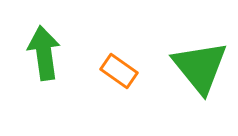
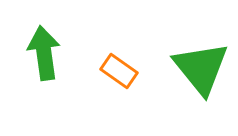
green triangle: moved 1 px right, 1 px down
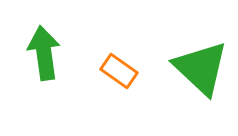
green triangle: rotated 8 degrees counterclockwise
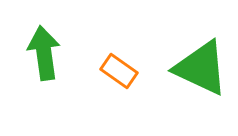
green triangle: rotated 18 degrees counterclockwise
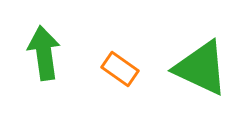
orange rectangle: moved 1 px right, 2 px up
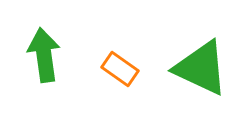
green arrow: moved 2 px down
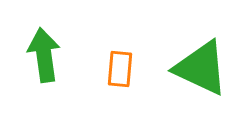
orange rectangle: rotated 60 degrees clockwise
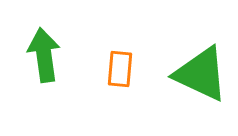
green triangle: moved 6 px down
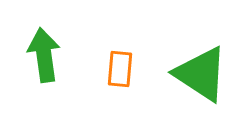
green triangle: rotated 8 degrees clockwise
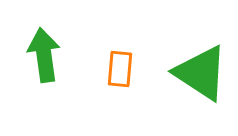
green triangle: moved 1 px up
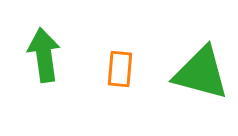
green triangle: rotated 18 degrees counterclockwise
